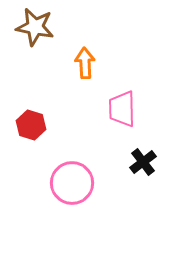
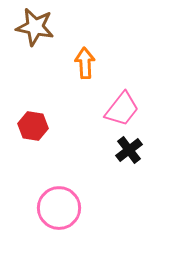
pink trapezoid: rotated 141 degrees counterclockwise
red hexagon: moved 2 px right, 1 px down; rotated 8 degrees counterclockwise
black cross: moved 14 px left, 12 px up
pink circle: moved 13 px left, 25 px down
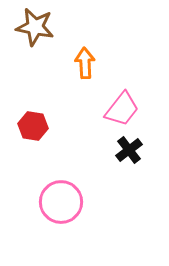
pink circle: moved 2 px right, 6 px up
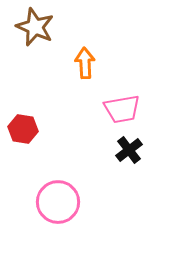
brown star: rotated 12 degrees clockwise
pink trapezoid: rotated 42 degrees clockwise
red hexagon: moved 10 px left, 3 px down
pink circle: moved 3 px left
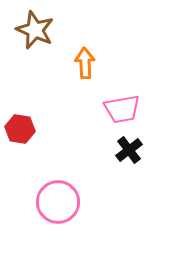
brown star: moved 3 px down
red hexagon: moved 3 px left
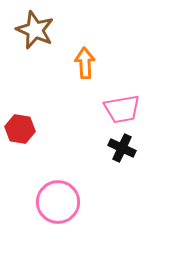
black cross: moved 7 px left, 2 px up; rotated 28 degrees counterclockwise
